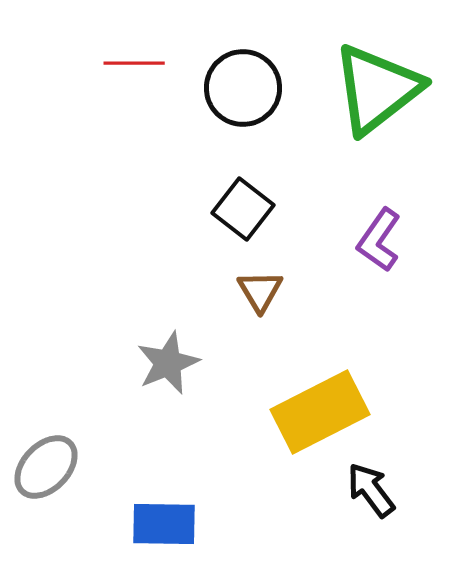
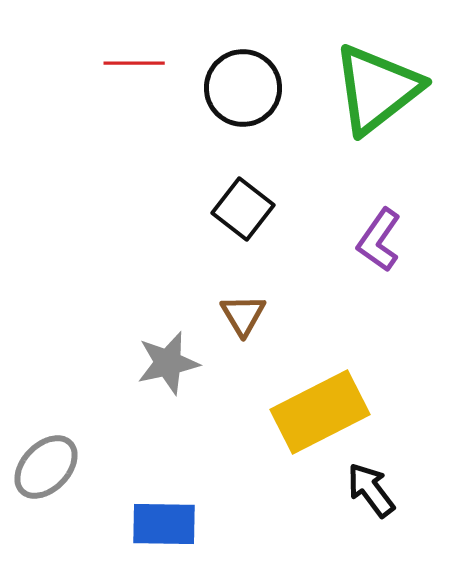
brown triangle: moved 17 px left, 24 px down
gray star: rotated 10 degrees clockwise
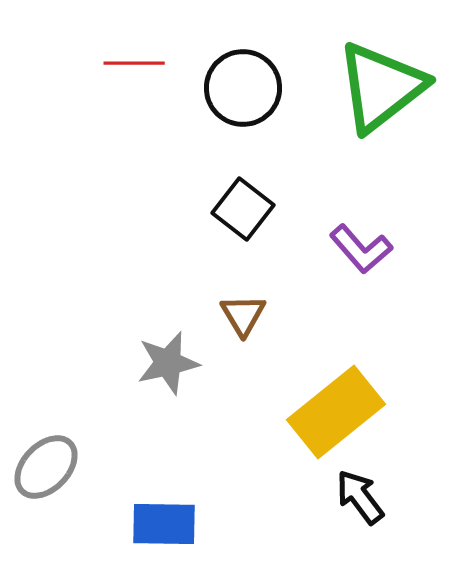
green triangle: moved 4 px right, 2 px up
purple L-shape: moved 18 px left, 9 px down; rotated 76 degrees counterclockwise
yellow rectangle: moved 16 px right; rotated 12 degrees counterclockwise
black arrow: moved 11 px left, 7 px down
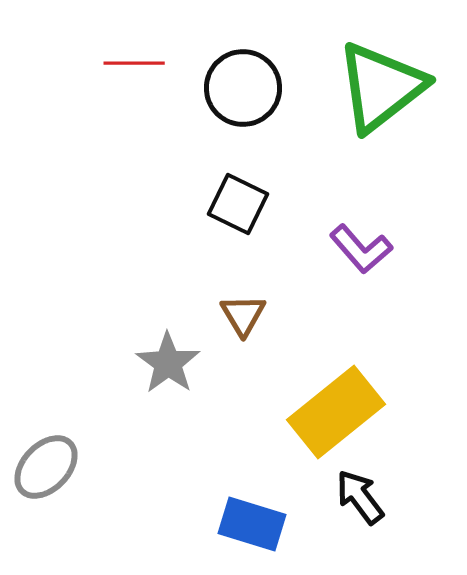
black square: moved 5 px left, 5 px up; rotated 12 degrees counterclockwise
gray star: rotated 24 degrees counterclockwise
blue rectangle: moved 88 px right; rotated 16 degrees clockwise
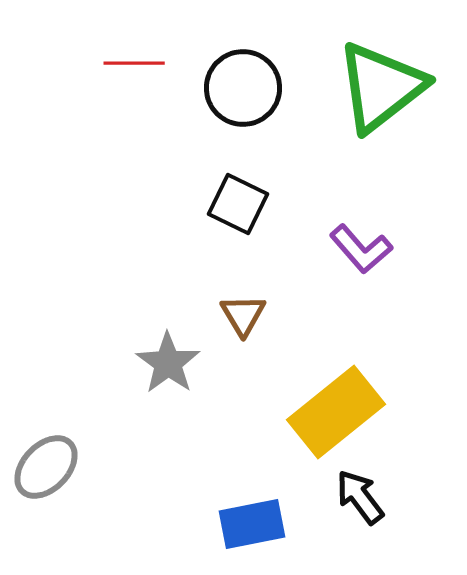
blue rectangle: rotated 28 degrees counterclockwise
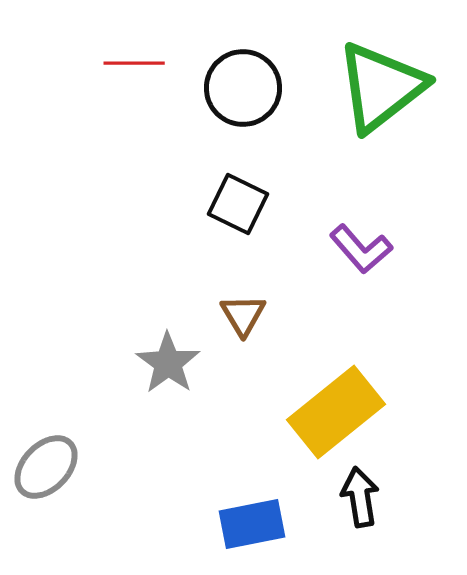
black arrow: rotated 28 degrees clockwise
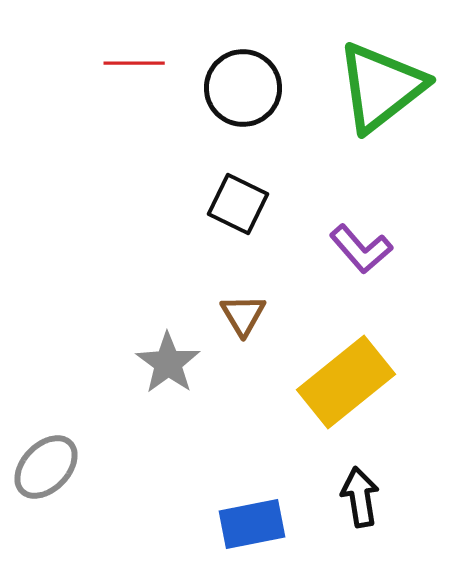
yellow rectangle: moved 10 px right, 30 px up
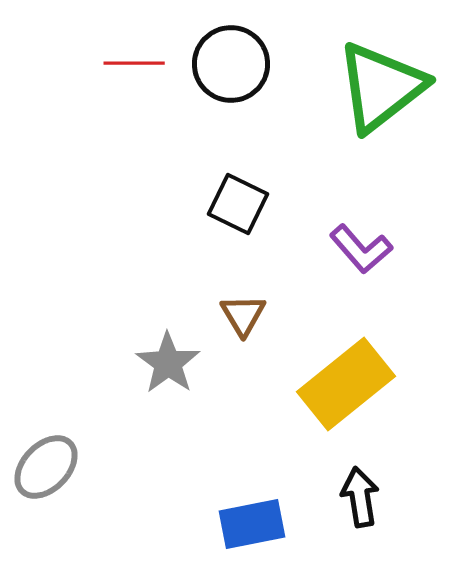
black circle: moved 12 px left, 24 px up
yellow rectangle: moved 2 px down
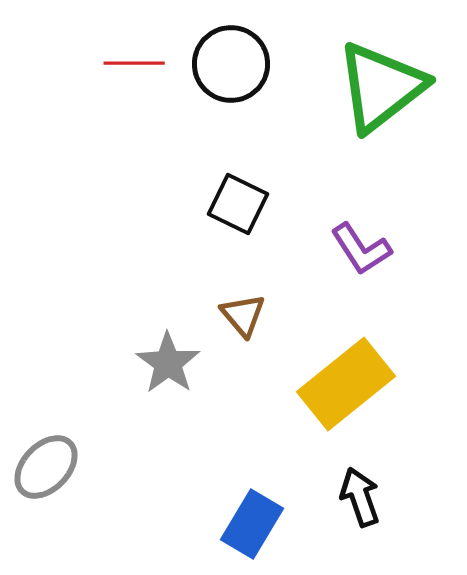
purple L-shape: rotated 8 degrees clockwise
brown triangle: rotated 9 degrees counterclockwise
black arrow: rotated 10 degrees counterclockwise
blue rectangle: rotated 48 degrees counterclockwise
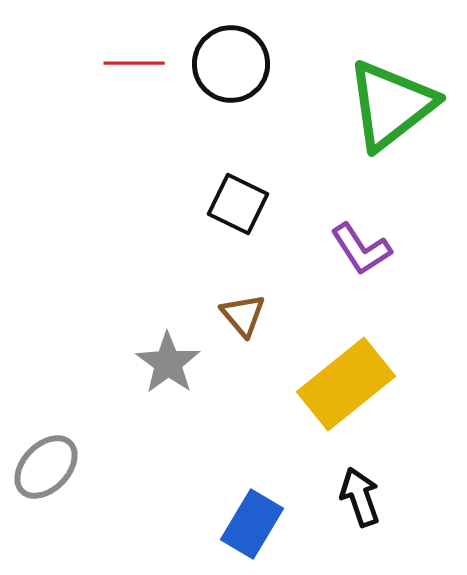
green triangle: moved 10 px right, 18 px down
